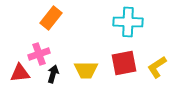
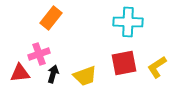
yellow trapezoid: moved 1 px left, 6 px down; rotated 20 degrees counterclockwise
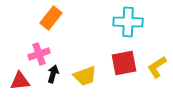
red triangle: moved 8 px down
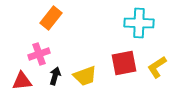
cyan cross: moved 11 px right, 1 px down
black arrow: moved 2 px right, 2 px down
red triangle: moved 2 px right
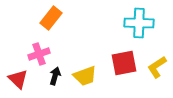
red triangle: moved 4 px left, 2 px up; rotated 50 degrees clockwise
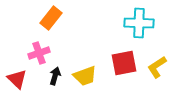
pink cross: moved 1 px up
red triangle: moved 1 px left
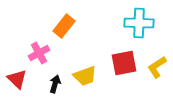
orange rectangle: moved 13 px right, 8 px down
pink cross: rotated 10 degrees counterclockwise
black arrow: moved 8 px down
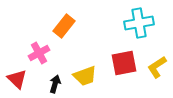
cyan cross: rotated 12 degrees counterclockwise
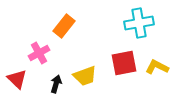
yellow L-shape: rotated 60 degrees clockwise
black arrow: moved 1 px right
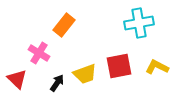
orange rectangle: moved 1 px up
pink cross: rotated 30 degrees counterclockwise
red square: moved 5 px left, 3 px down
yellow trapezoid: moved 2 px up
black arrow: moved 1 px right, 1 px up; rotated 18 degrees clockwise
